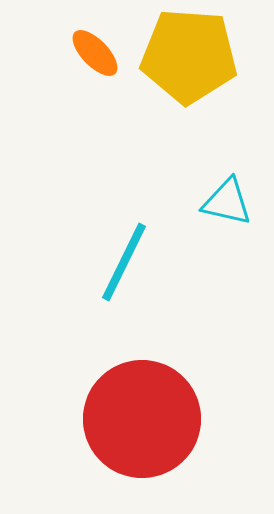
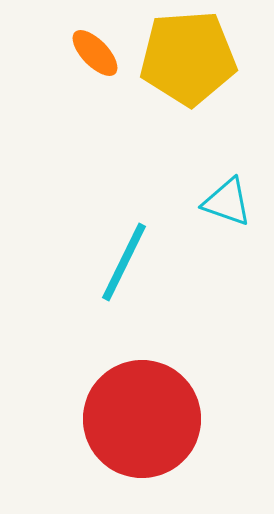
yellow pentagon: moved 1 px left, 2 px down; rotated 8 degrees counterclockwise
cyan triangle: rotated 6 degrees clockwise
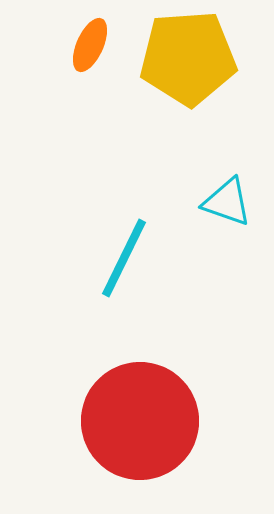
orange ellipse: moved 5 px left, 8 px up; rotated 68 degrees clockwise
cyan line: moved 4 px up
red circle: moved 2 px left, 2 px down
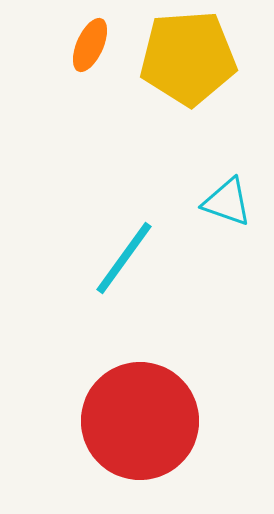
cyan line: rotated 10 degrees clockwise
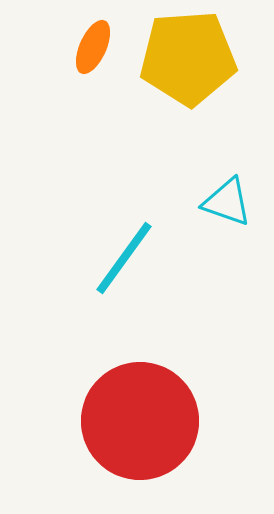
orange ellipse: moved 3 px right, 2 px down
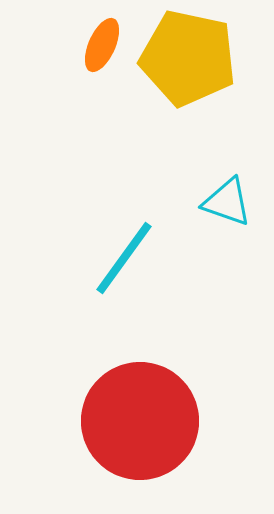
orange ellipse: moved 9 px right, 2 px up
yellow pentagon: rotated 16 degrees clockwise
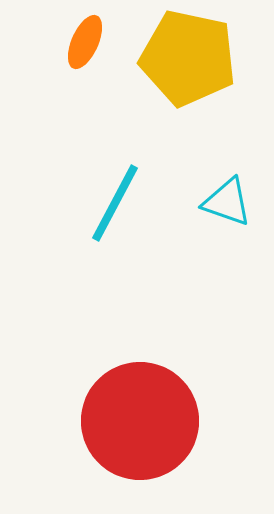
orange ellipse: moved 17 px left, 3 px up
cyan line: moved 9 px left, 55 px up; rotated 8 degrees counterclockwise
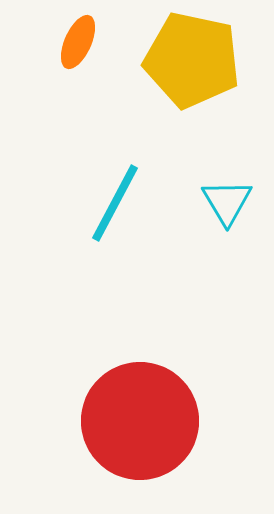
orange ellipse: moved 7 px left
yellow pentagon: moved 4 px right, 2 px down
cyan triangle: rotated 40 degrees clockwise
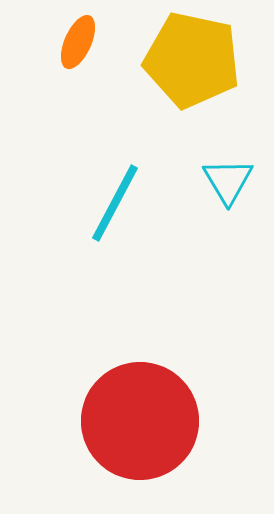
cyan triangle: moved 1 px right, 21 px up
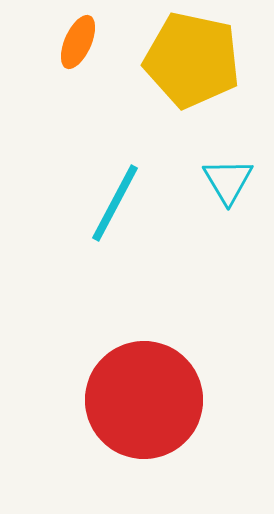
red circle: moved 4 px right, 21 px up
